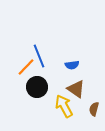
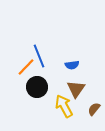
brown triangle: rotated 30 degrees clockwise
brown semicircle: rotated 24 degrees clockwise
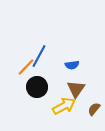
blue line: rotated 50 degrees clockwise
yellow arrow: rotated 90 degrees clockwise
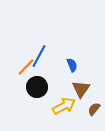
blue semicircle: rotated 104 degrees counterclockwise
brown triangle: moved 5 px right
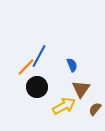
brown semicircle: moved 1 px right
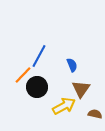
orange line: moved 3 px left, 8 px down
brown semicircle: moved 5 px down; rotated 64 degrees clockwise
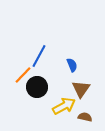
brown semicircle: moved 10 px left, 3 px down
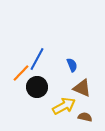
blue line: moved 2 px left, 3 px down
orange line: moved 2 px left, 2 px up
brown triangle: moved 1 px right, 1 px up; rotated 42 degrees counterclockwise
